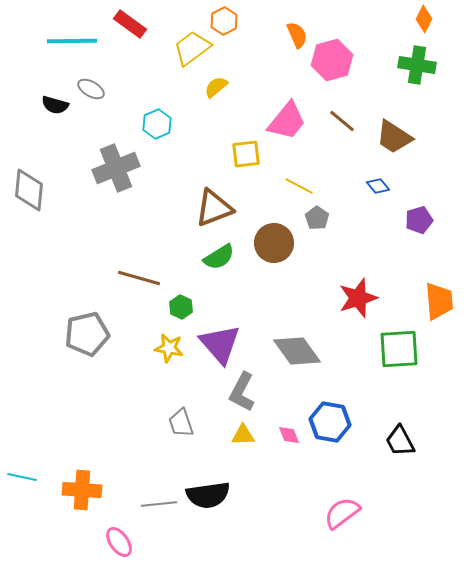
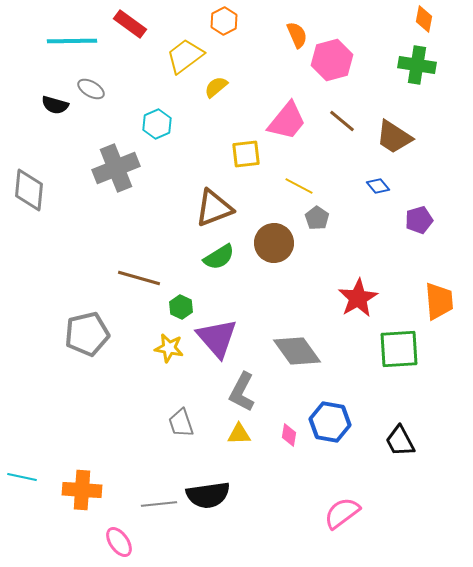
orange diamond at (424, 19): rotated 16 degrees counterclockwise
yellow trapezoid at (192, 48): moved 7 px left, 8 px down
red star at (358, 298): rotated 12 degrees counterclockwise
purple triangle at (220, 344): moved 3 px left, 6 px up
yellow triangle at (243, 435): moved 4 px left, 1 px up
pink diamond at (289, 435): rotated 30 degrees clockwise
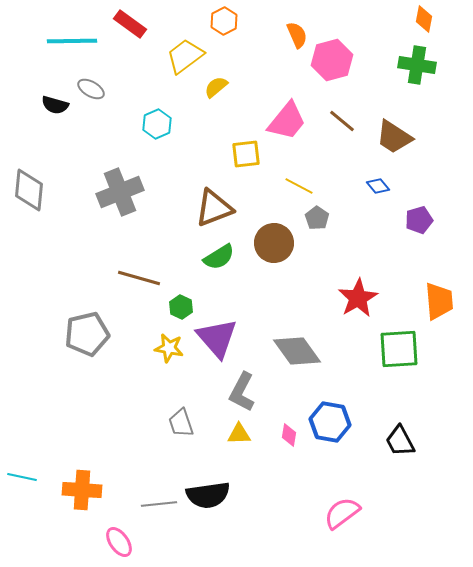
gray cross at (116, 168): moved 4 px right, 24 px down
